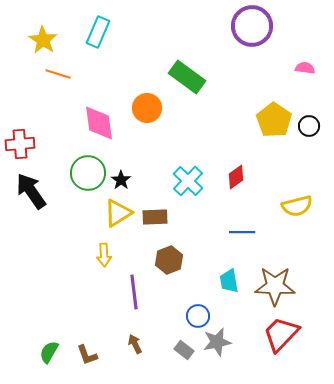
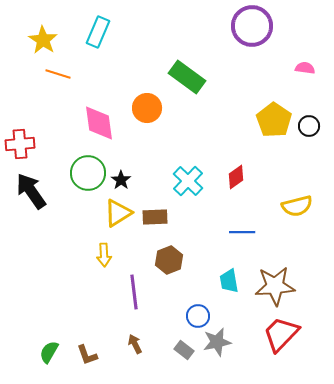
brown star: rotated 6 degrees counterclockwise
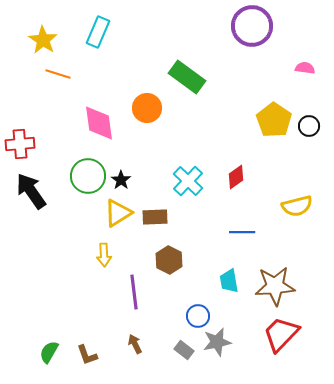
green circle: moved 3 px down
brown hexagon: rotated 12 degrees counterclockwise
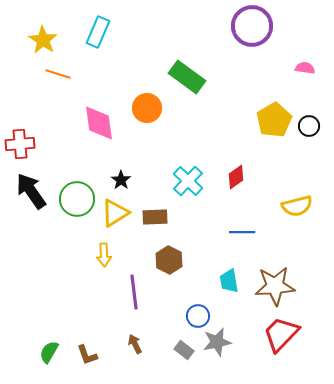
yellow pentagon: rotated 8 degrees clockwise
green circle: moved 11 px left, 23 px down
yellow triangle: moved 3 px left
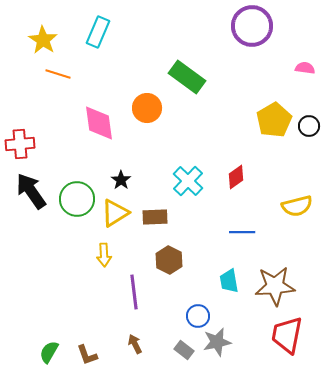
red trapezoid: moved 6 px right, 1 px down; rotated 33 degrees counterclockwise
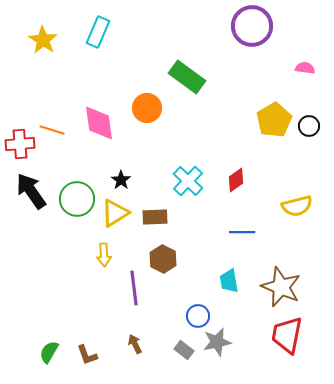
orange line: moved 6 px left, 56 px down
red diamond: moved 3 px down
brown hexagon: moved 6 px left, 1 px up
brown star: moved 6 px right, 1 px down; rotated 27 degrees clockwise
purple line: moved 4 px up
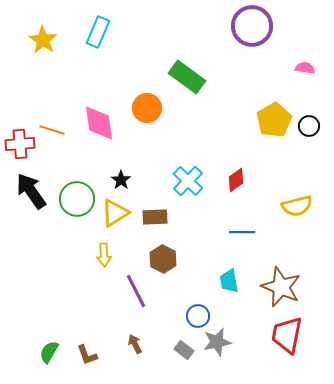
purple line: moved 2 px right, 3 px down; rotated 20 degrees counterclockwise
